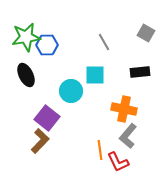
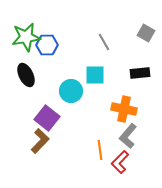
black rectangle: moved 1 px down
red L-shape: moved 2 px right; rotated 70 degrees clockwise
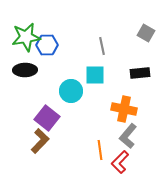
gray line: moved 2 px left, 4 px down; rotated 18 degrees clockwise
black ellipse: moved 1 px left, 5 px up; rotated 65 degrees counterclockwise
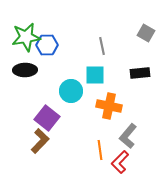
orange cross: moved 15 px left, 3 px up
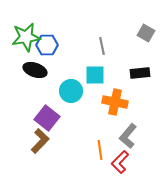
black ellipse: moved 10 px right; rotated 20 degrees clockwise
orange cross: moved 6 px right, 4 px up
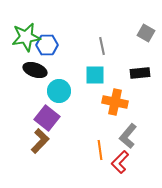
cyan circle: moved 12 px left
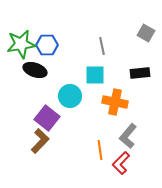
green star: moved 5 px left, 7 px down
cyan circle: moved 11 px right, 5 px down
red L-shape: moved 1 px right, 1 px down
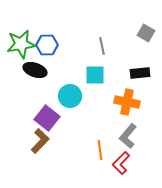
orange cross: moved 12 px right
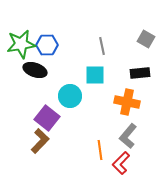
gray square: moved 6 px down
